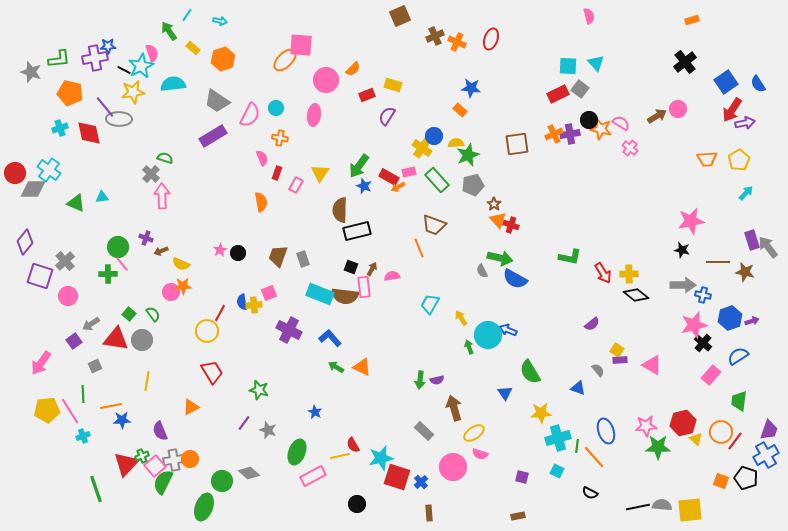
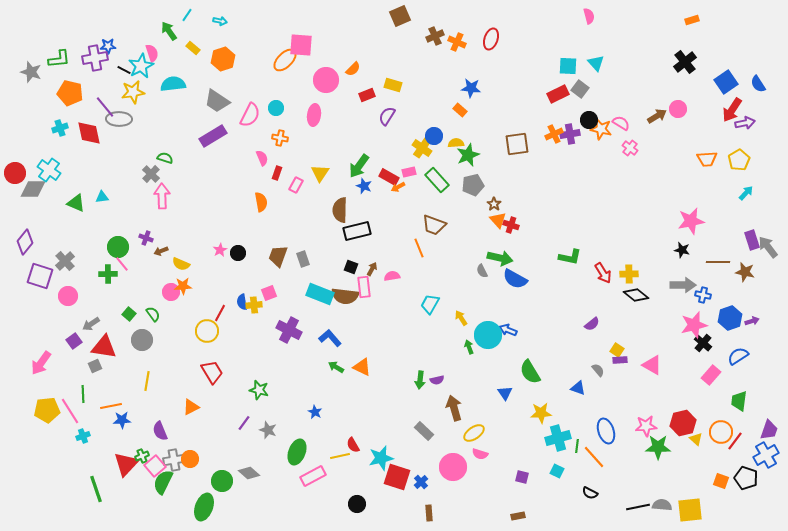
red triangle at (116, 339): moved 12 px left, 8 px down
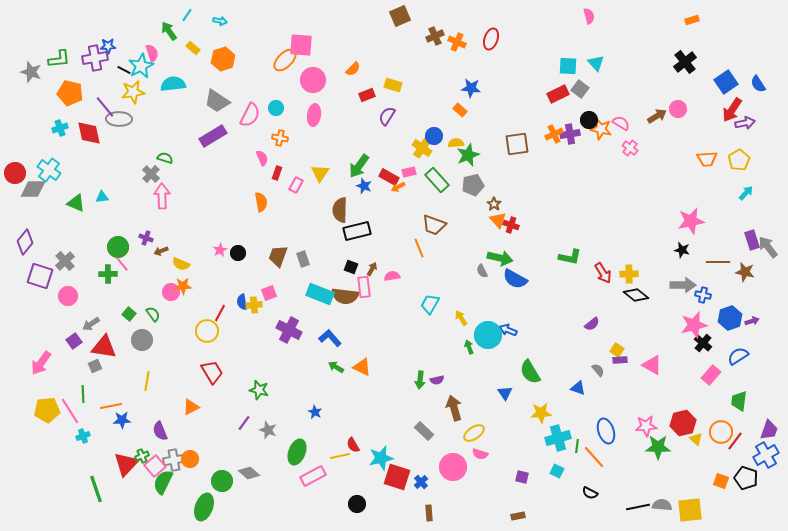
pink circle at (326, 80): moved 13 px left
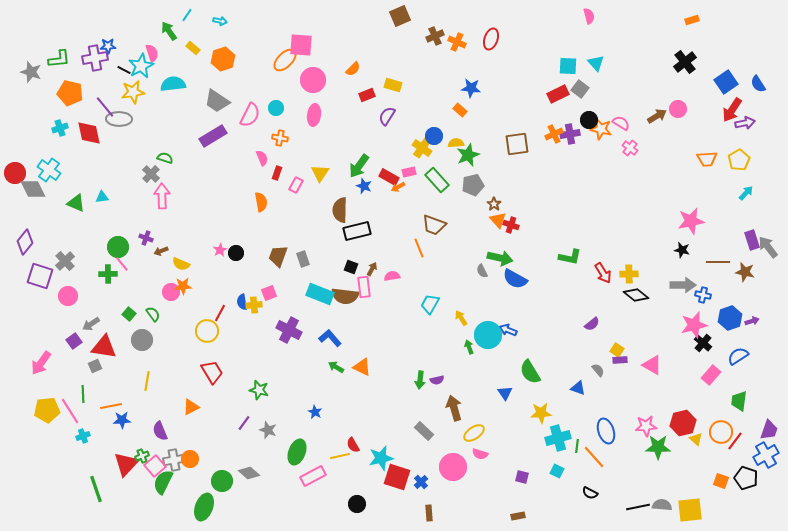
gray diamond at (33, 189): rotated 64 degrees clockwise
black circle at (238, 253): moved 2 px left
